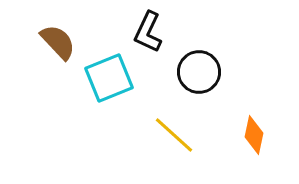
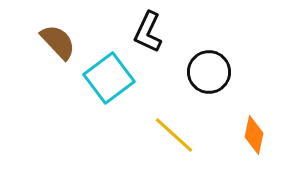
black circle: moved 10 px right
cyan square: rotated 15 degrees counterclockwise
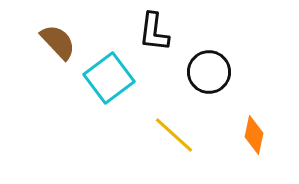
black L-shape: moved 6 px right; rotated 18 degrees counterclockwise
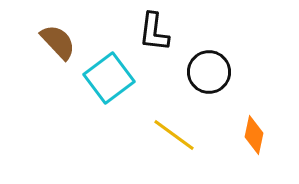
yellow line: rotated 6 degrees counterclockwise
